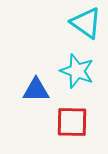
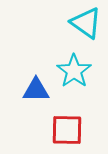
cyan star: moved 3 px left; rotated 16 degrees clockwise
red square: moved 5 px left, 8 px down
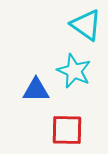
cyan triangle: moved 2 px down
cyan star: rotated 12 degrees counterclockwise
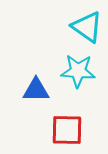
cyan triangle: moved 1 px right, 2 px down
cyan star: moved 4 px right; rotated 20 degrees counterclockwise
